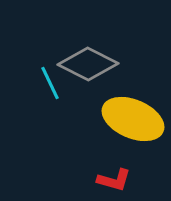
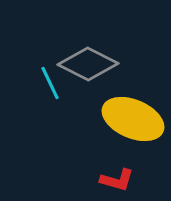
red L-shape: moved 3 px right
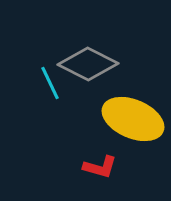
red L-shape: moved 17 px left, 13 px up
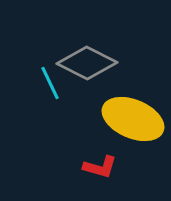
gray diamond: moved 1 px left, 1 px up
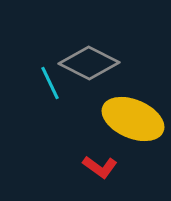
gray diamond: moved 2 px right
red L-shape: rotated 20 degrees clockwise
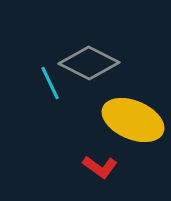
yellow ellipse: moved 1 px down
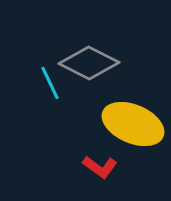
yellow ellipse: moved 4 px down
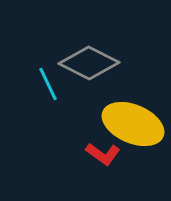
cyan line: moved 2 px left, 1 px down
red L-shape: moved 3 px right, 13 px up
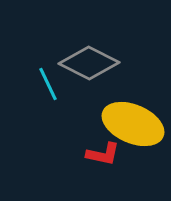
red L-shape: rotated 24 degrees counterclockwise
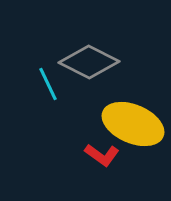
gray diamond: moved 1 px up
red L-shape: moved 1 px left, 1 px down; rotated 24 degrees clockwise
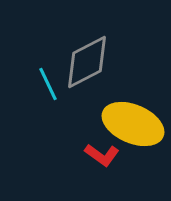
gray diamond: moved 2 px left; rotated 54 degrees counterclockwise
